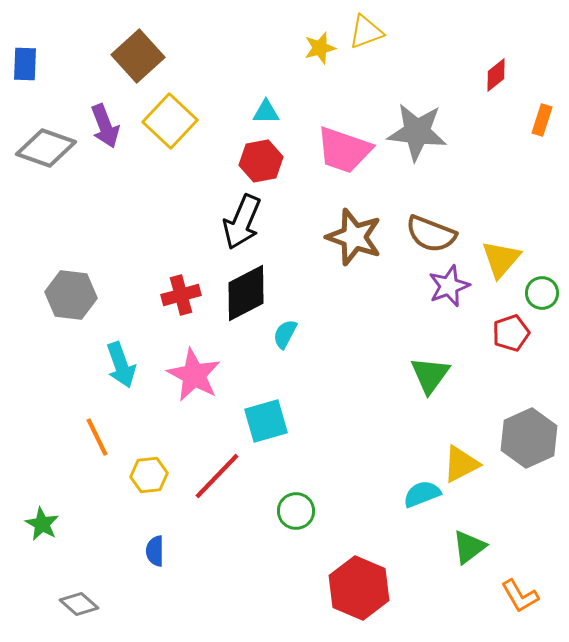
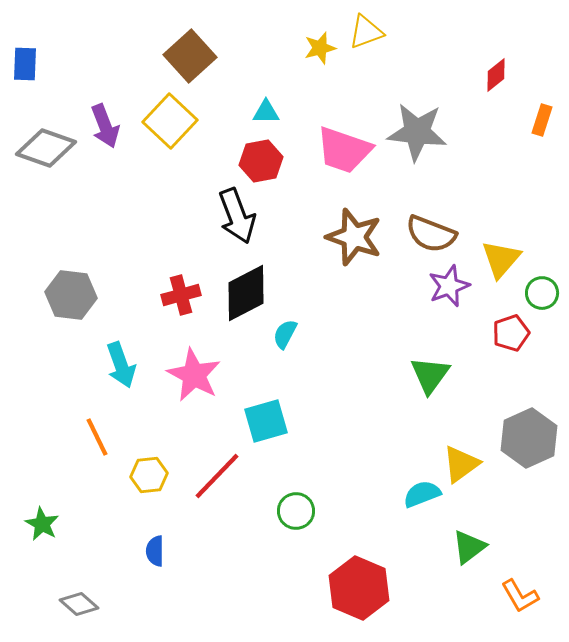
brown square at (138, 56): moved 52 px right
black arrow at (242, 222): moved 5 px left, 6 px up; rotated 44 degrees counterclockwise
yellow triangle at (461, 464): rotated 9 degrees counterclockwise
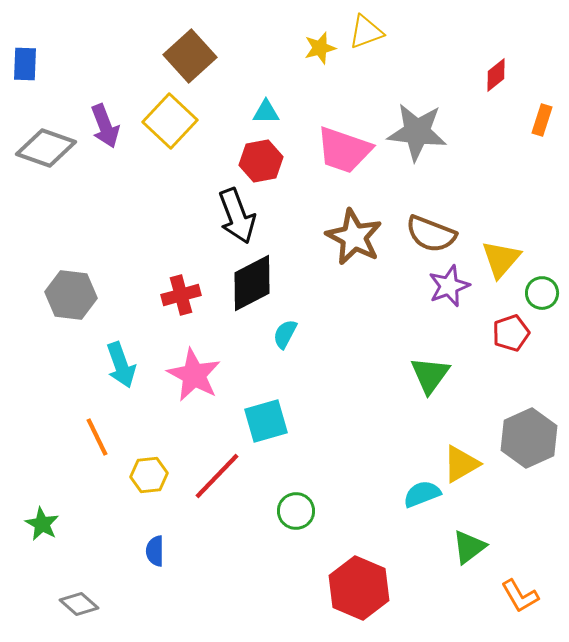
brown star at (354, 237): rotated 8 degrees clockwise
black diamond at (246, 293): moved 6 px right, 10 px up
yellow triangle at (461, 464): rotated 6 degrees clockwise
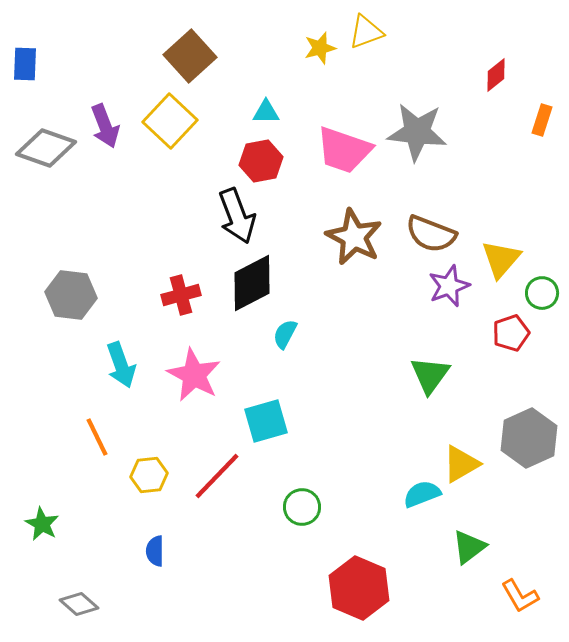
green circle at (296, 511): moved 6 px right, 4 px up
